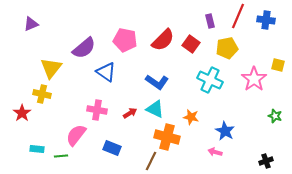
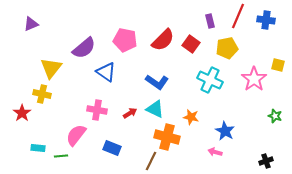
cyan rectangle: moved 1 px right, 1 px up
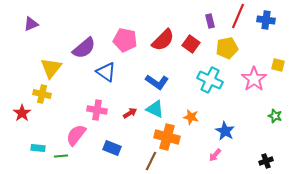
pink arrow: moved 3 px down; rotated 64 degrees counterclockwise
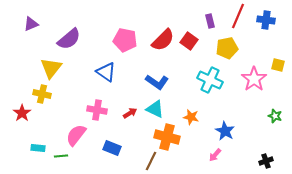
red square: moved 2 px left, 3 px up
purple semicircle: moved 15 px left, 9 px up
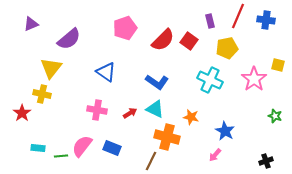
pink pentagon: moved 12 px up; rotated 30 degrees counterclockwise
pink semicircle: moved 6 px right, 11 px down
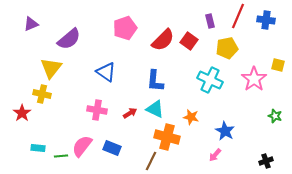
blue L-shape: moved 2 px left, 1 px up; rotated 60 degrees clockwise
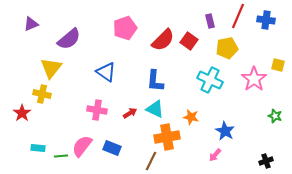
orange cross: rotated 25 degrees counterclockwise
